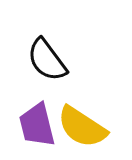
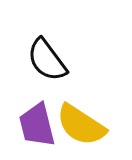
yellow semicircle: moved 1 px left, 2 px up
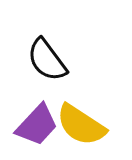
purple trapezoid: rotated 123 degrees counterclockwise
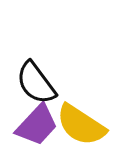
black semicircle: moved 11 px left, 23 px down
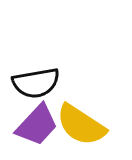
black semicircle: rotated 63 degrees counterclockwise
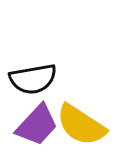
black semicircle: moved 3 px left, 4 px up
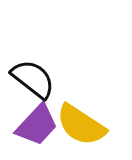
black semicircle: rotated 132 degrees counterclockwise
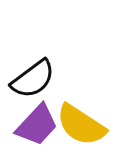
black semicircle: rotated 105 degrees clockwise
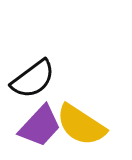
purple trapezoid: moved 3 px right, 1 px down
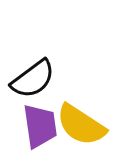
purple trapezoid: rotated 51 degrees counterclockwise
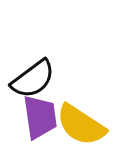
purple trapezoid: moved 9 px up
